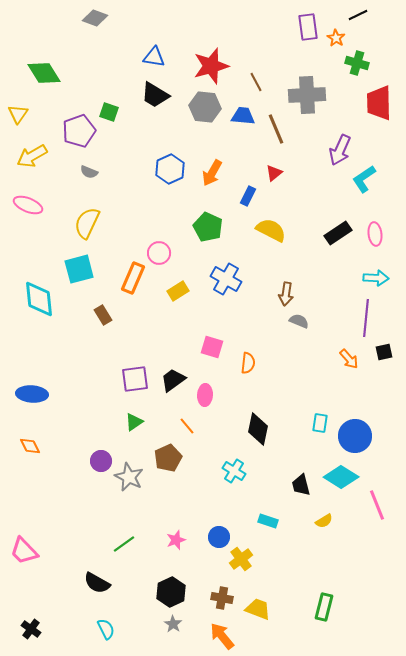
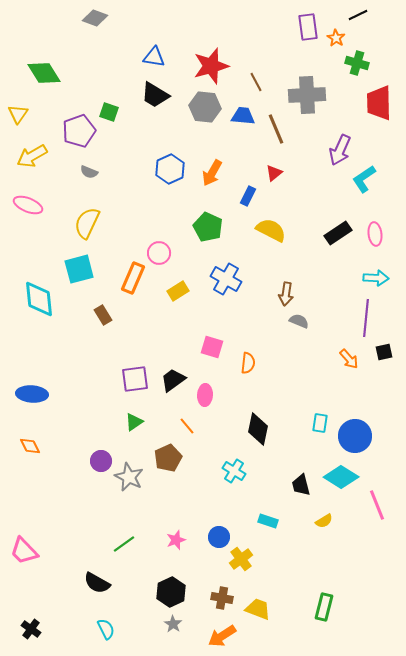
orange arrow at (222, 636): rotated 84 degrees counterclockwise
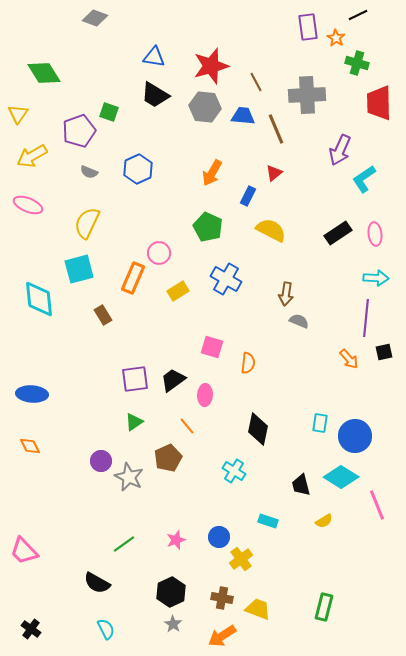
blue hexagon at (170, 169): moved 32 px left
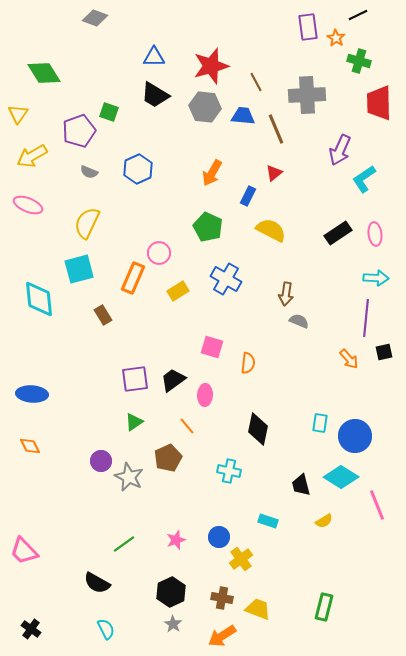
blue triangle at (154, 57): rotated 10 degrees counterclockwise
green cross at (357, 63): moved 2 px right, 2 px up
cyan cross at (234, 471): moved 5 px left; rotated 20 degrees counterclockwise
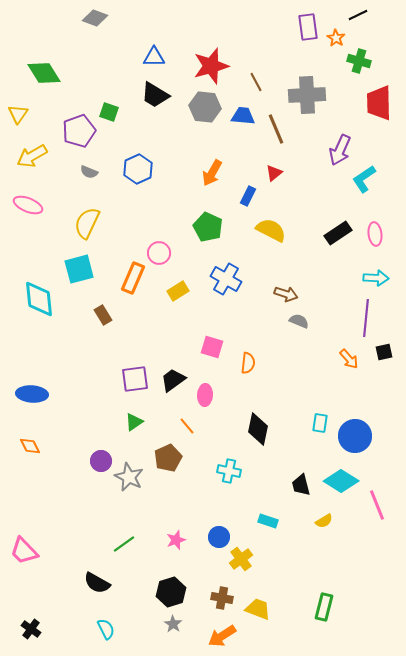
brown arrow at (286, 294): rotated 80 degrees counterclockwise
cyan diamond at (341, 477): moved 4 px down
black hexagon at (171, 592): rotated 8 degrees clockwise
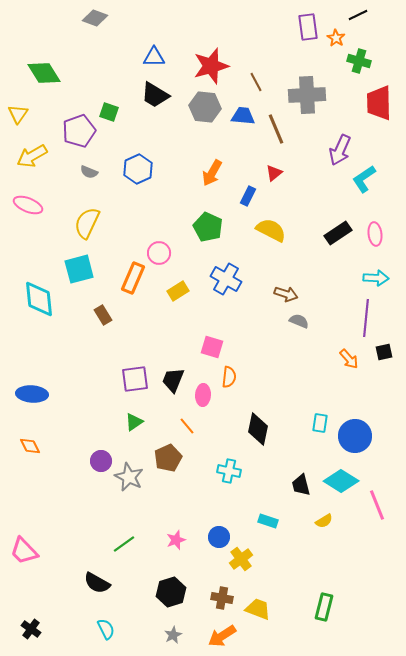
orange semicircle at (248, 363): moved 19 px left, 14 px down
black trapezoid at (173, 380): rotated 32 degrees counterclockwise
pink ellipse at (205, 395): moved 2 px left
gray star at (173, 624): moved 11 px down; rotated 12 degrees clockwise
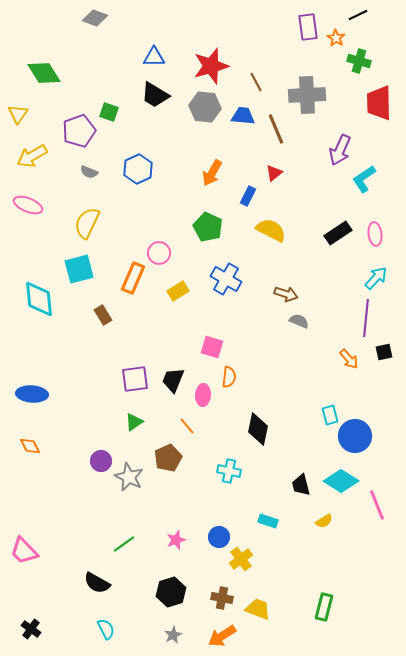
cyan arrow at (376, 278): rotated 50 degrees counterclockwise
cyan rectangle at (320, 423): moved 10 px right, 8 px up; rotated 24 degrees counterclockwise
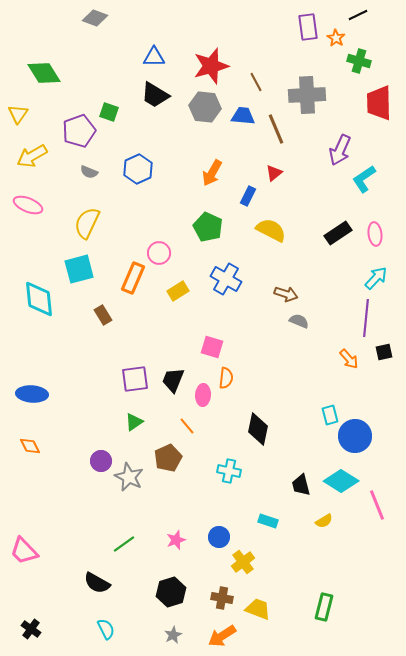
orange semicircle at (229, 377): moved 3 px left, 1 px down
yellow cross at (241, 559): moved 2 px right, 3 px down
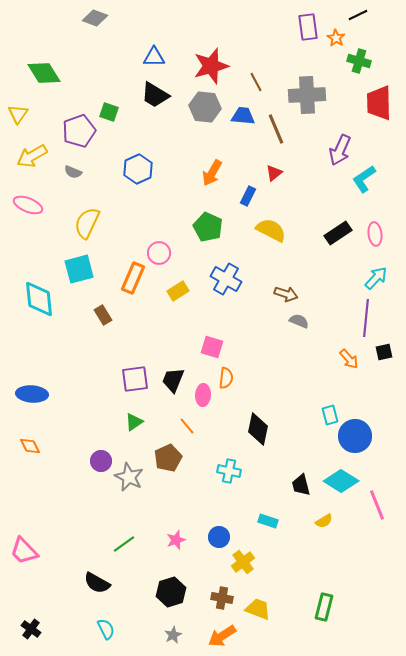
gray semicircle at (89, 172): moved 16 px left
